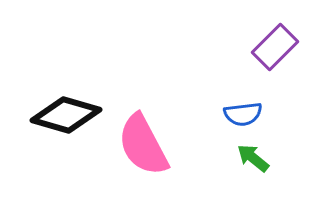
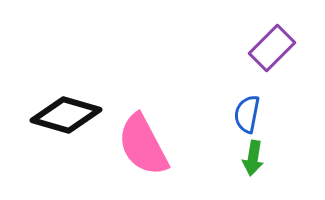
purple rectangle: moved 3 px left, 1 px down
blue semicircle: moved 4 px right; rotated 108 degrees clockwise
green arrow: rotated 120 degrees counterclockwise
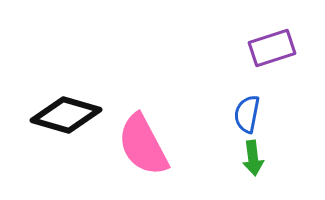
purple rectangle: rotated 27 degrees clockwise
green arrow: rotated 16 degrees counterclockwise
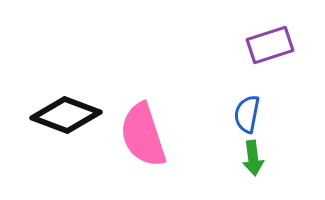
purple rectangle: moved 2 px left, 3 px up
black diamond: rotated 4 degrees clockwise
pink semicircle: moved 10 px up; rotated 10 degrees clockwise
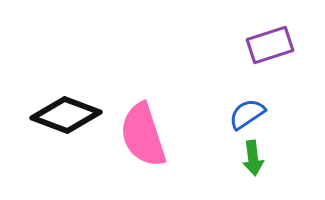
blue semicircle: rotated 45 degrees clockwise
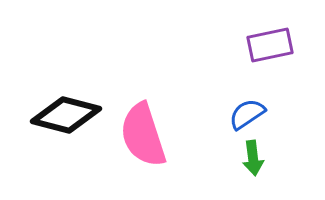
purple rectangle: rotated 6 degrees clockwise
black diamond: rotated 6 degrees counterclockwise
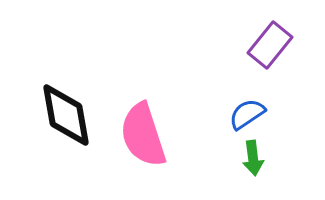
purple rectangle: rotated 39 degrees counterclockwise
black diamond: rotated 66 degrees clockwise
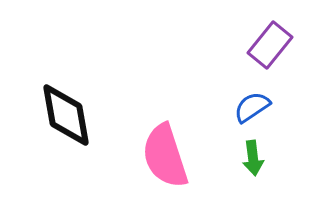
blue semicircle: moved 5 px right, 7 px up
pink semicircle: moved 22 px right, 21 px down
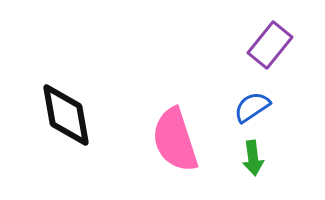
pink semicircle: moved 10 px right, 16 px up
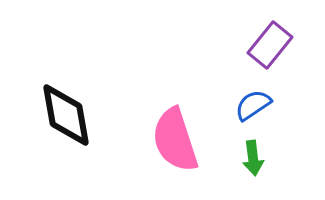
blue semicircle: moved 1 px right, 2 px up
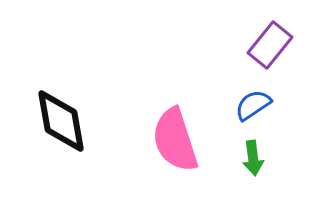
black diamond: moved 5 px left, 6 px down
